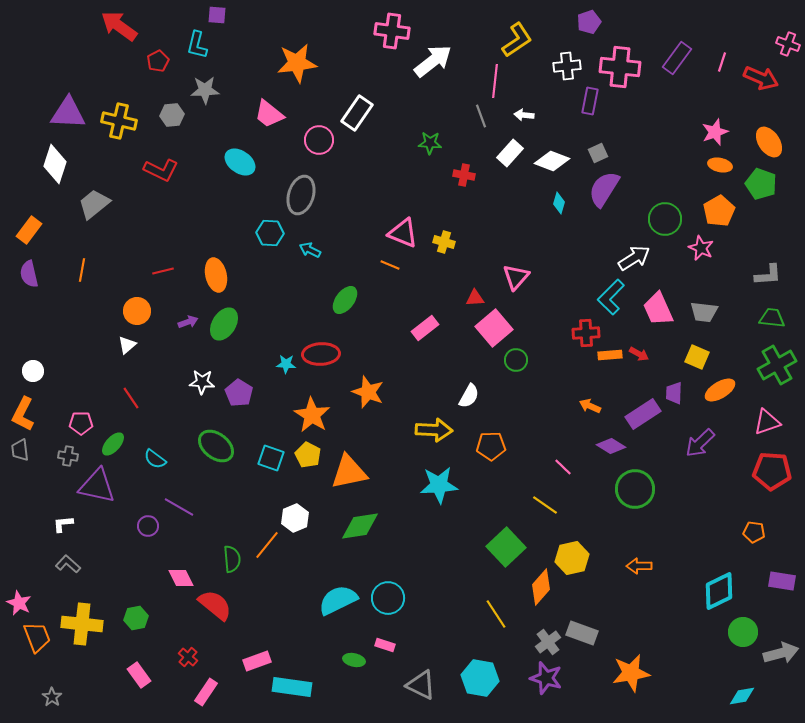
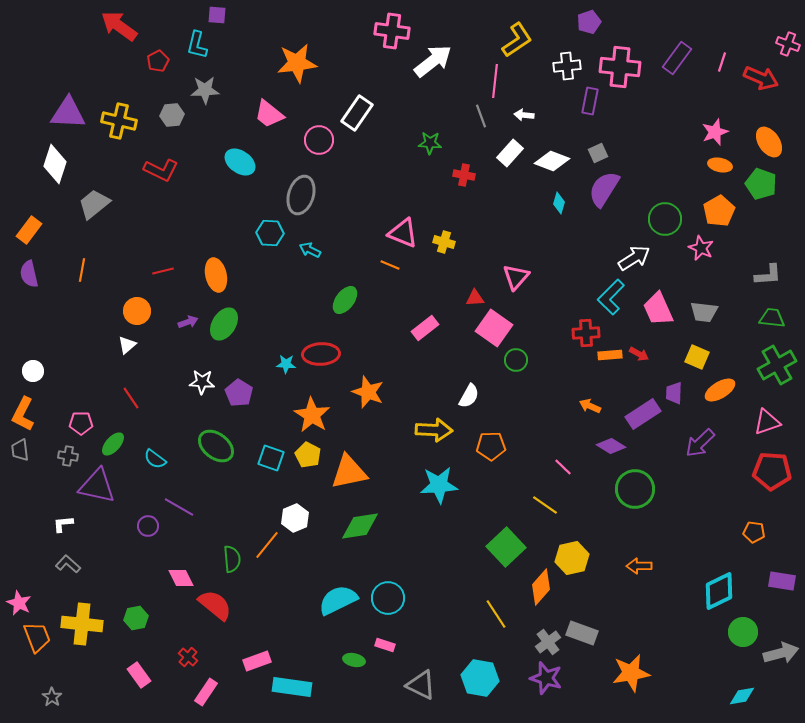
pink square at (494, 328): rotated 15 degrees counterclockwise
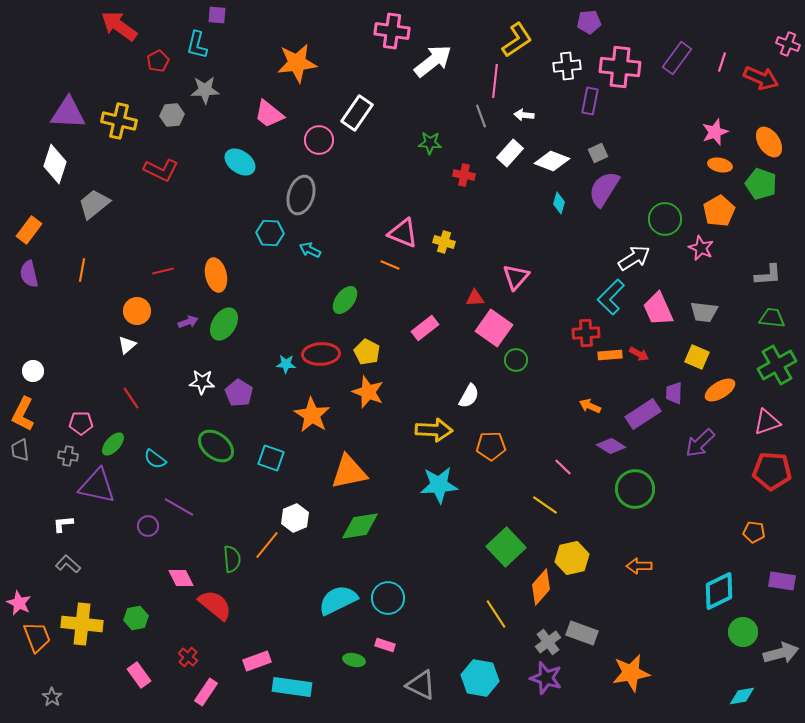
purple pentagon at (589, 22): rotated 15 degrees clockwise
yellow pentagon at (308, 455): moved 59 px right, 103 px up
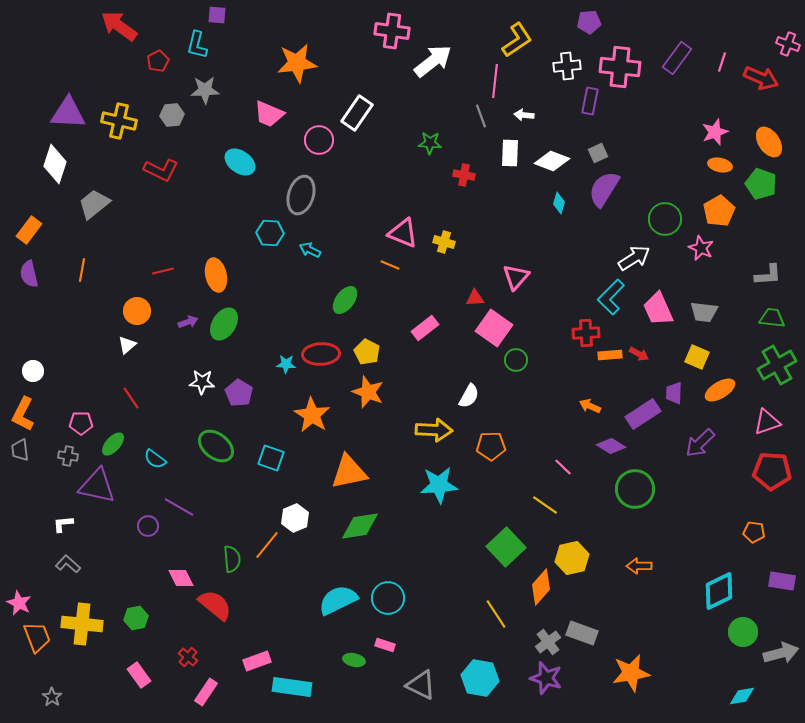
pink trapezoid at (269, 114): rotated 16 degrees counterclockwise
white rectangle at (510, 153): rotated 40 degrees counterclockwise
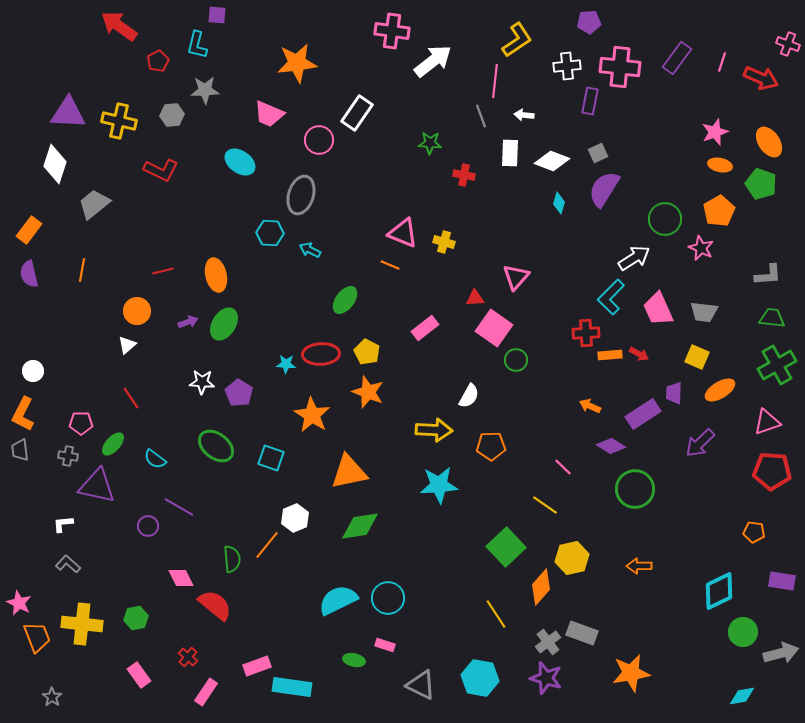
pink rectangle at (257, 661): moved 5 px down
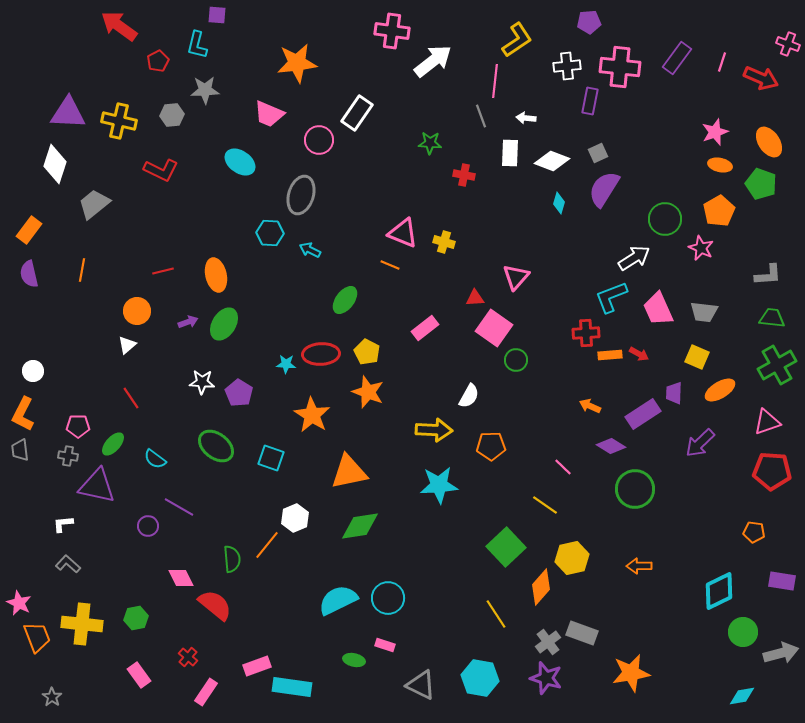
white arrow at (524, 115): moved 2 px right, 3 px down
cyan L-shape at (611, 297): rotated 24 degrees clockwise
pink pentagon at (81, 423): moved 3 px left, 3 px down
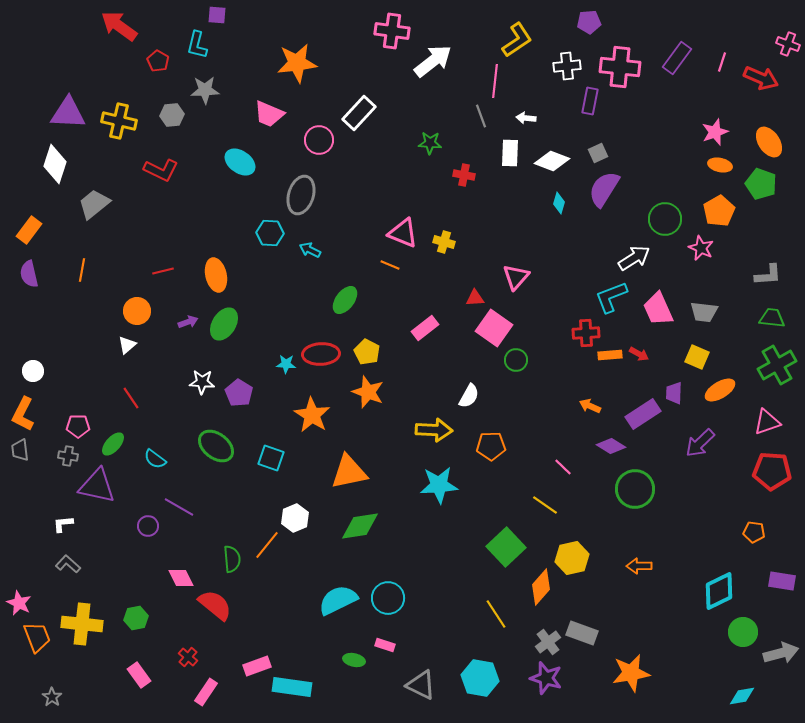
red pentagon at (158, 61): rotated 15 degrees counterclockwise
white rectangle at (357, 113): moved 2 px right; rotated 8 degrees clockwise
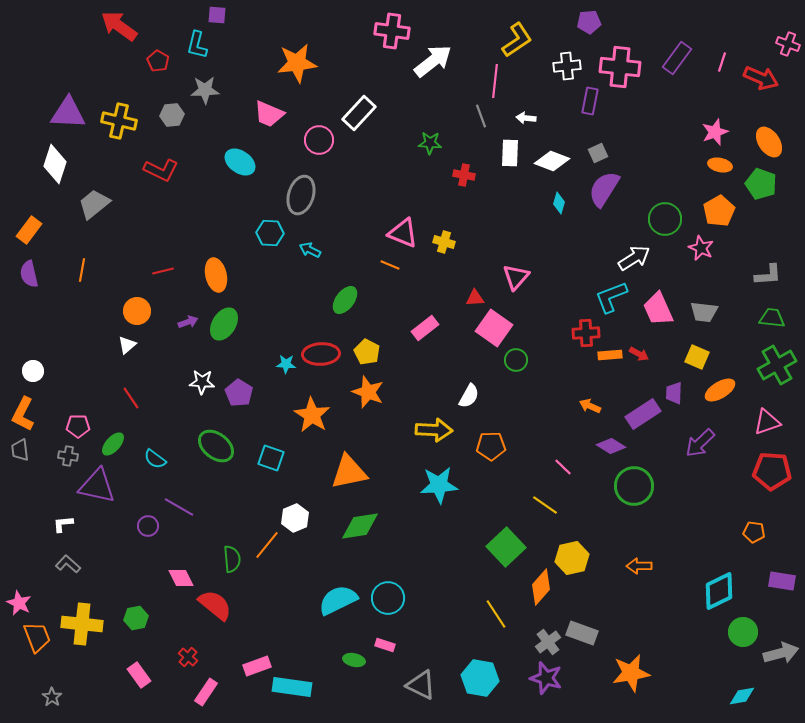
green circle at (635, 489): moved 1 px left, 3 px up
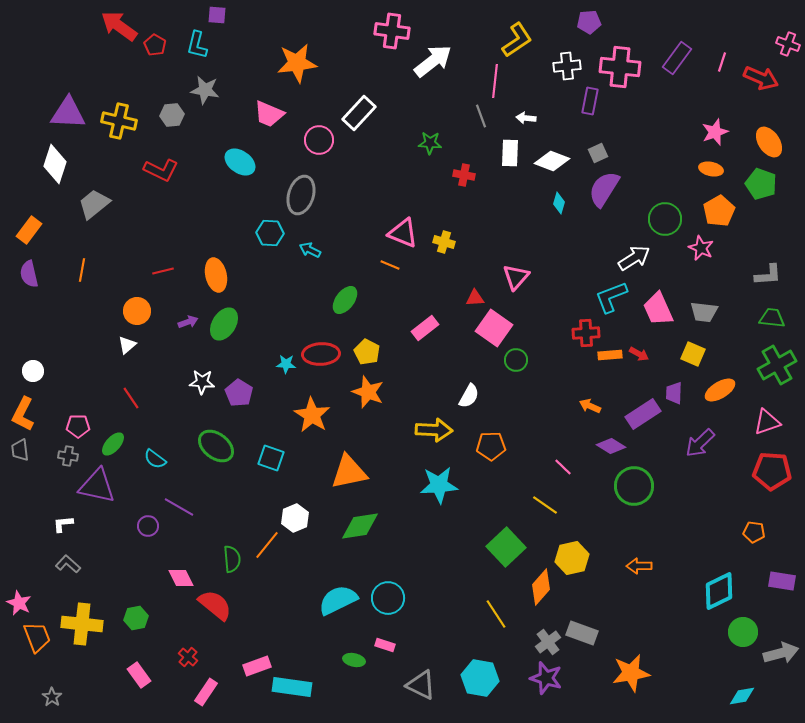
red pentagon at (158, 61): moved 3 px left, 16 px up
gray star at (205, 90): rotated 12 degrees clockwise
orange ellipse at (720, 165): moved 9 px left, 4 px down
yellow square at (697, 357): moved 4 px left, 3 px up
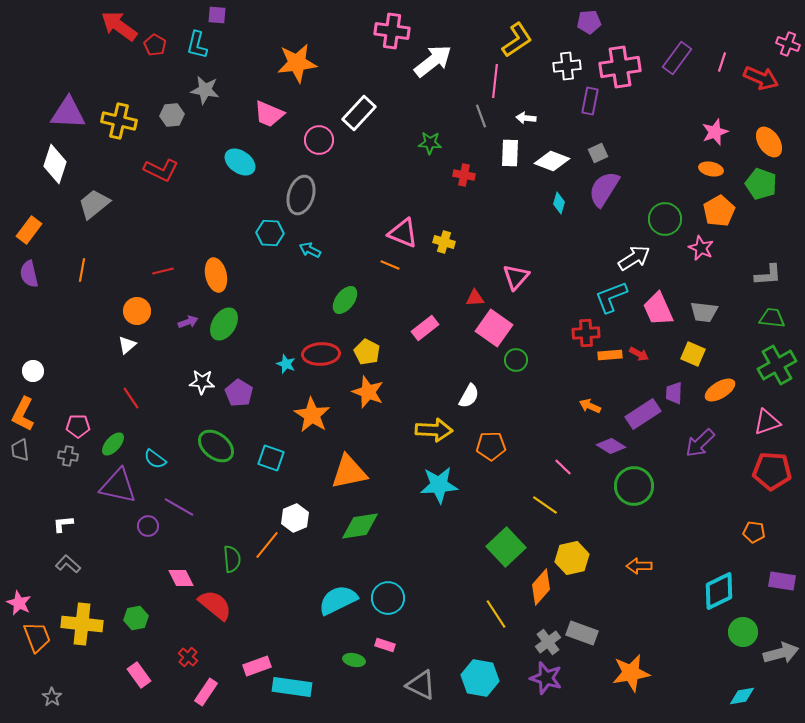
pink cross at (620, 67): rotated 15 degrees counterclockwise
cyan star at (286, 364): rotated 18 degrees clockwise
purple triangle at (97, 486): moved 21 px right
